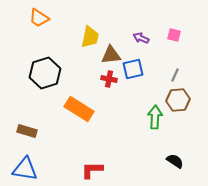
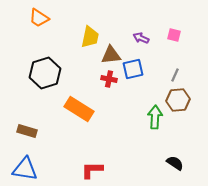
black semicircle: moved 2 px down
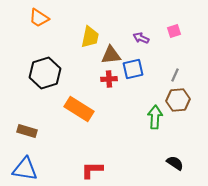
pink square: moved 4 px up; rotated 32 degrees counterclockwise
red cross: rotated 14 degrees counterclockwise
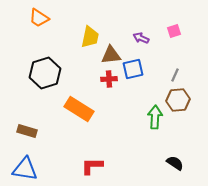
red L-shape: moved 4 px up
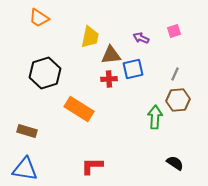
gray line: moved 1 px up
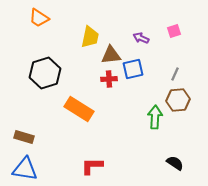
brown rectangle: moved 3 px left, 6 px down
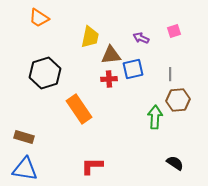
gray line: moved 5 px left; rotated 24 degrees counterclockwise
orange rectangle: rotated 24 degrees clockwise
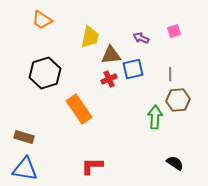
orange trapezoid: moved 3 px right, 2 px down
red cross: rotated 21 degrees counterclockwise
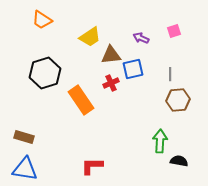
yellow trapezoid: rotated 45 degrees clockwise
red cross: moved 2 px right, 4 px down
orange rectangle: moved 2 px right, 9 px up
green arrow: moved 5 px right, 24 px down
black semicircle: moved 4 px right, 2 px up; rotated 24 degrees counterclockwise
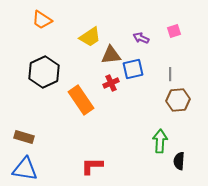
black hexagon: moved 1 px left, 1 px up; rotated 8 degrees counterclockwise
black semicircle: rotated 96 degrees counterclockwise
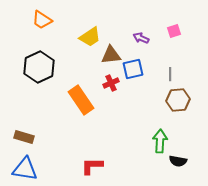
black hexagon: moved 5 px left, 5 px up
black semicircle: moved 1 px left; rotated 84 degrees counterclockwise
